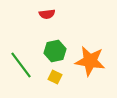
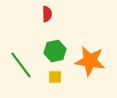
red semicircle: rotated 84 degrees counterclockwise
yellow square: rotated 24 degrees counterclockwise
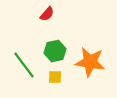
red semicircle: rotated 42 degrees clockwise
orange star: moved 1 px down
green line: moved 3 px right
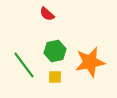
red semicircle: rotated 91 degrees clockwise
orange star: rotated 20 degrees counterclockwise
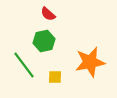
red semicircle: moved 1 px right
green hexagon: moved 11 px left, 10 px up
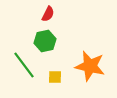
red semicircle: rotated 105 degrees counterclockwise
green hexagon: moved 1 px right
orange star: moved 4 px down; rotated 24 degrees clockwise
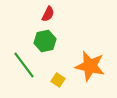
yellow square: moved 3 px right, 3 px down; rotated 32 degrees clockwise
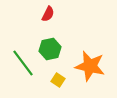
green hexagon: moved 5 px right, 8 px down
green line: moved 1 px left, 2 px up
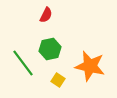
red semicircle: moved 2 px left, 1 px down
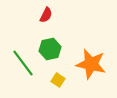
orange star: moved 1 px right, 2 px up
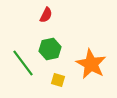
orange star: rotated 16 degrees clockwise
yellow square: rotated 16 degrees counterclockwise
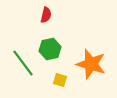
red semicircle: rotated 14 degrees counterclockwise
orange star: rotated 12 degrees counterclockwise
yellow square: moved 2 px right
